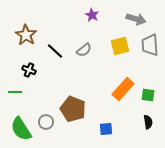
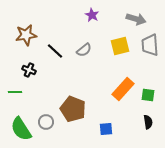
brown star: rotated 30 degrees clockwise
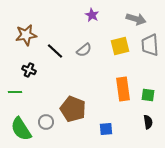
orange rectangle: rotated 50 degrees counterclockwise
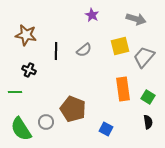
brown star: rotated 20 degrees clockwise
gray trapezoid: moved 6 px left, 12 px down; rotated 45 degrees clockwise
black line: moved 1 px right; rotated 48 degrees clockwise
green square: moved 2 px down; rotated 24 degrees clockwise
blue square: rotated 32 degrees clockwise
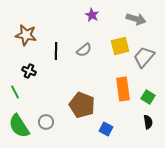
black cross: moved 1 px down
green line: rotated 64 degrees clockwise
brown pentagon: moved 9 px right, 4 px up
green semicircle: moved 2 px left, 3 px up
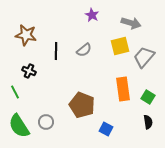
gray arrow: moved 5 px left, 4 px down
